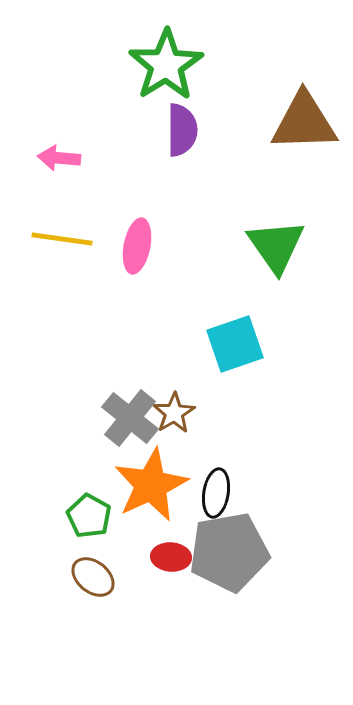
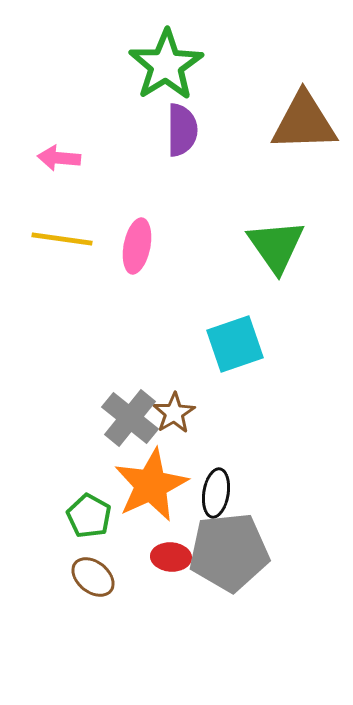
gray pentagon: rotated 4 degrees clockwise
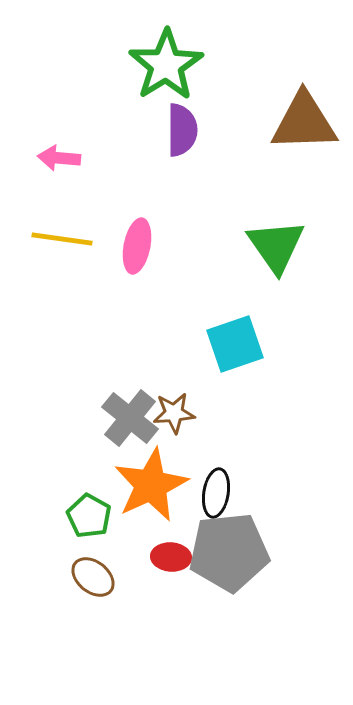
brown star: rotated 27 degrees clockwise
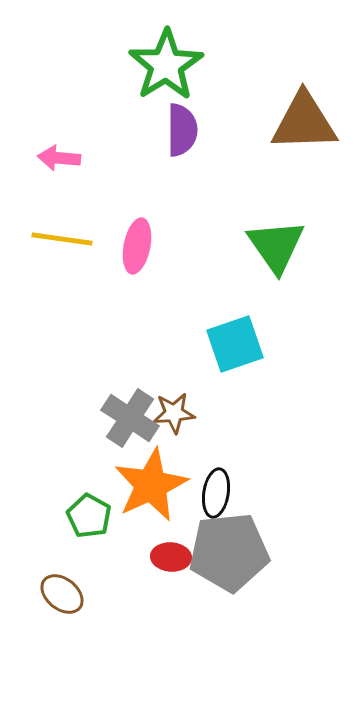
gray cross: rotated 6 degrees counterclockwise
brown ellipse: moved 31 px left, 17 px down
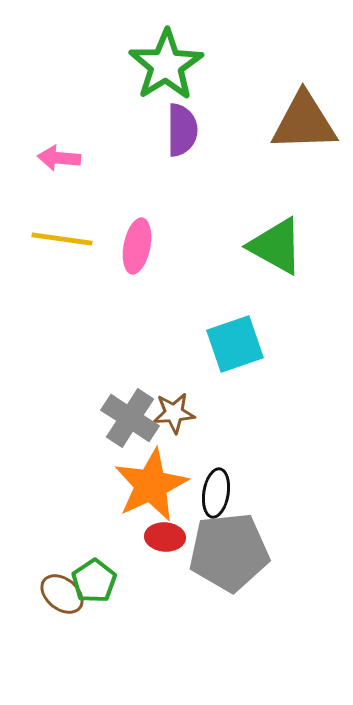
green triangle: rotated 26 degrees counterclockwise
green pentagon: moved 5 px right, 65 px down; rotated 9 degrees clockwise
red ellipse: moved 6 px left, 20 px up
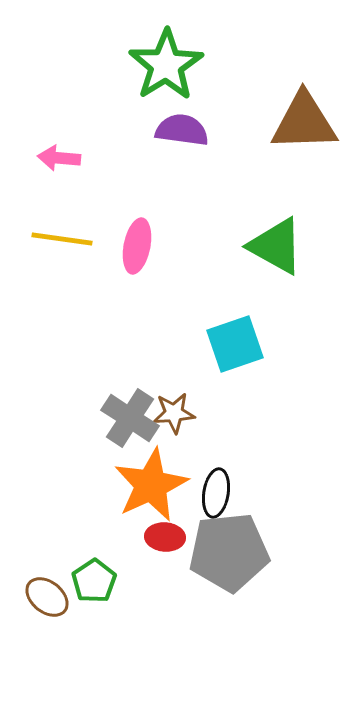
purple semicircle: rotated 82 degrees counterclockwise
brown ellipse: moved 15 px left, 3 px down
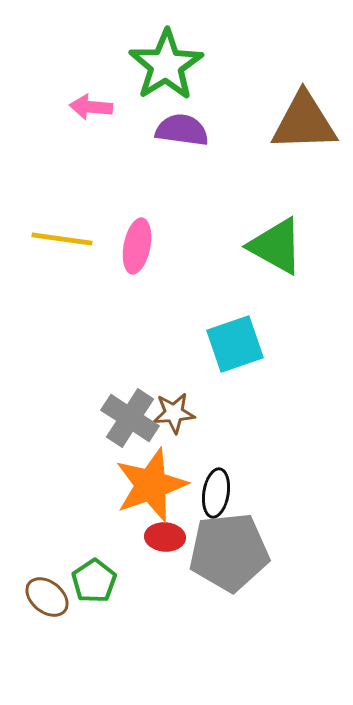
pink arrow: moved 32 px right, 51 px up
orange star: rotated 6 degrees clockwise
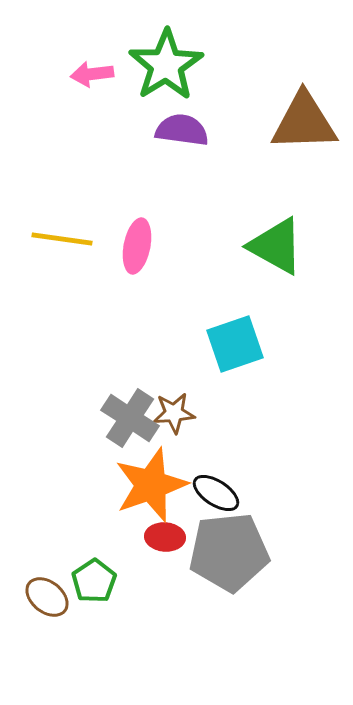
pink arrow: moved 1 px right, 33 px up; rotated 12 degrees counterclockwise
black ellipse: rotated 66 degrees counterclockwise
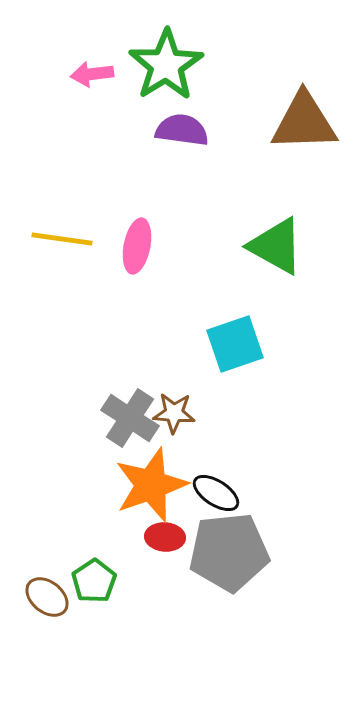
brown star: rotated 9 degrees clockwise
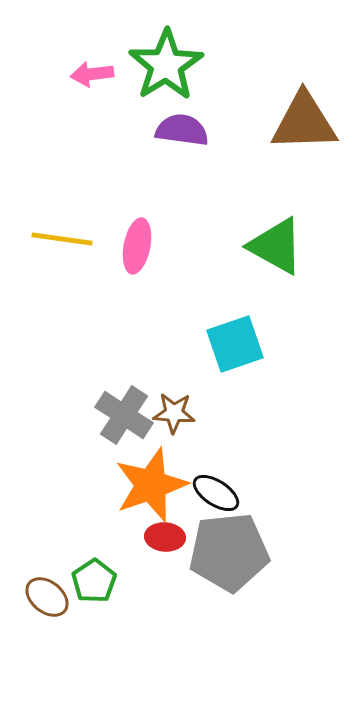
gray cross: moved 6 px left, 3 px up
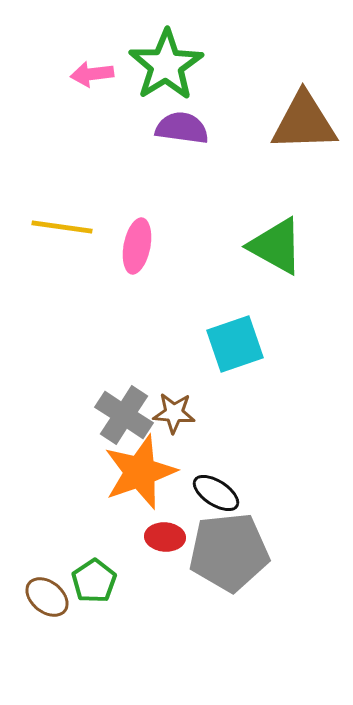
purple semicircle: moved 2 px up
yellow line: moved 12 px up
orange star: moved 11 px left, 13 px up
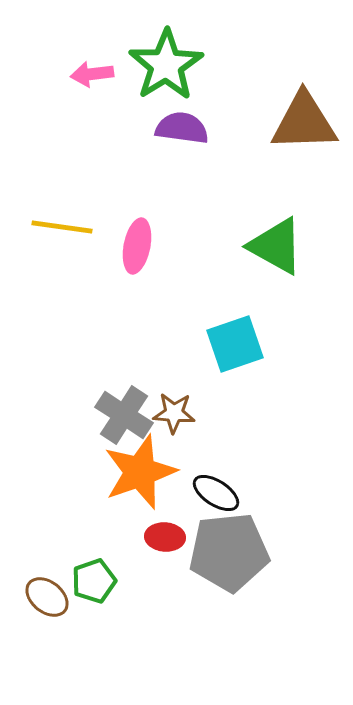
green pentagon: rotated 15 degrees clockwise
